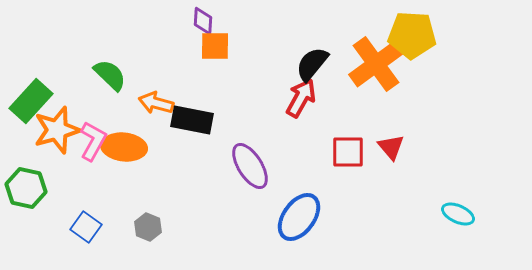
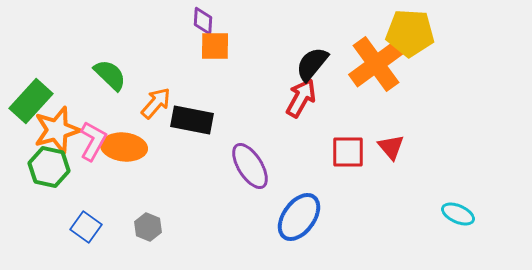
yellow pentagon: moved 2 px left, 2 px up
orange arrow: rotated 116 degrees clockwise
green hexagon: moved 23 px right, 21 px up
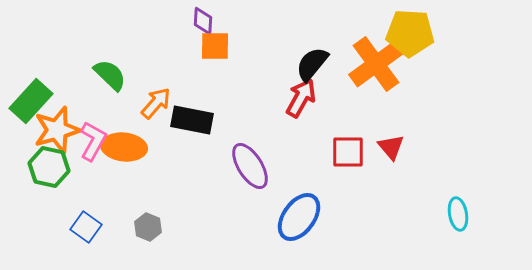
cyan ellipse: rotated 56 degrees clockwise
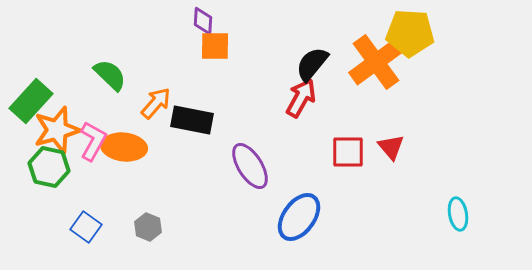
orange cross: moved 2 px up
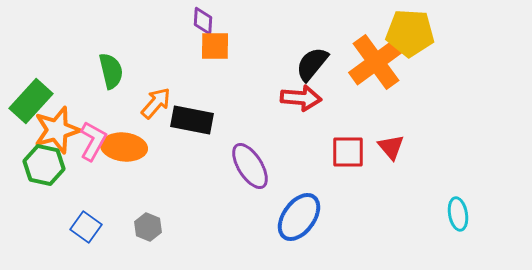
green semicircle: moved 1 px right, 4 px up; rotated 33 degrees clockwise
red arrow: rotated 66 degrees clockwise
green hexagon: moved 5 px left, 2 px up
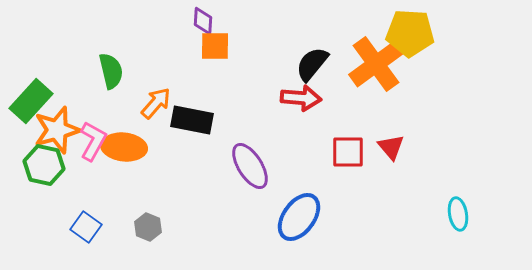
orange cross: moved 2 px down
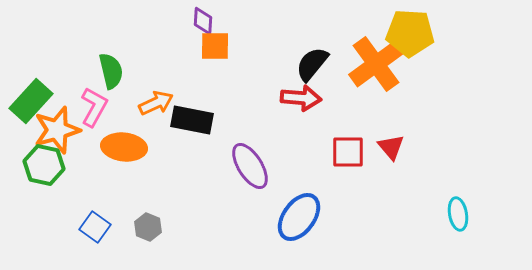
orange arrow: rotated 24 degrees clockwise
pink L-shape: moved 1 px right, 34 px up
blue square: moved 9 px right
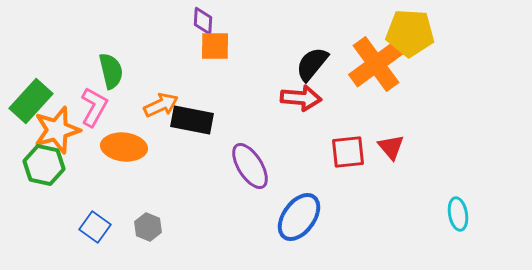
orange arrow: moved 5 px right, 2 px down
red square: rotated 6 degrees counterclockwise
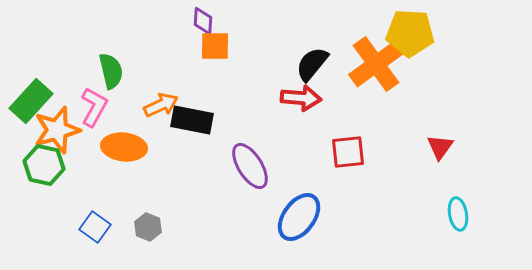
red triangle: moved 49 px right; rotated 16 degrees clockwise
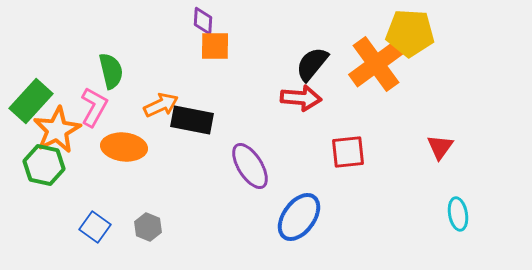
orange star: rotated 12 degrees counterclockwise
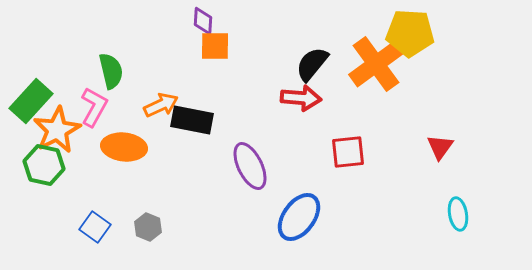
purple ellipse: rotated 6 degrees clockwise
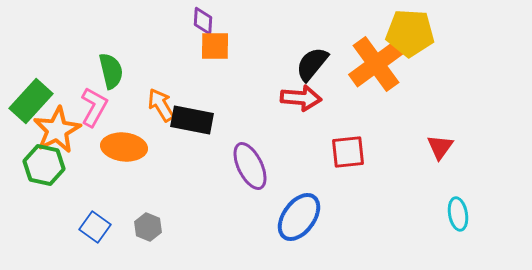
orange arrow: rotated 96 degrees counterclockwise
